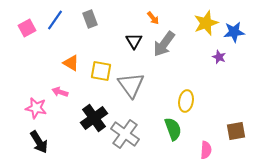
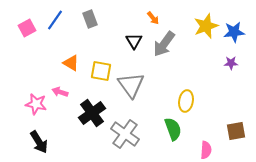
yellow star: moved 3 px down
purple star: moved 12 px right, 6 px down; rotated 24 degrees counterclockwise
pink star: moved 4 px up
black cross: moved 2 px left, 5 px up
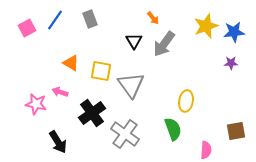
black arrow: moved 19 px right
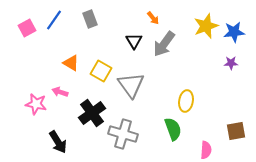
blue line: moved 1 px left
yellow square: rotated 20 degrees clockwise
gray cross: moved 2 px left; rotated 20 degrees counterclockwise
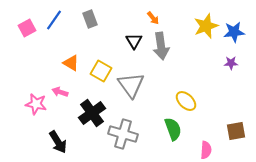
gray arrow: moved 3 px left, 2 px down; rotated 44 degrees counterclockwise
yellow ellipse: rotated 55 degrees counterclockwise
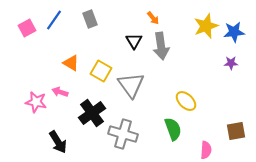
pink star: moved 2 px up
